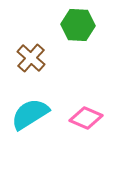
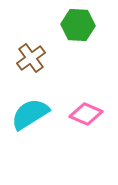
brown cross: rotated 12 degrees clockwise
pink diamond: moved 4 px up
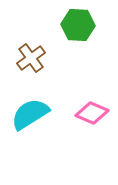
pink diamond: moved 6 px right, 1 px up
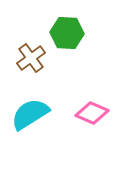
green hexagon: moved 11 px left, 8 px down
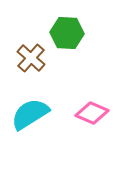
brown cross: rotated 12 degrees counterclockwise
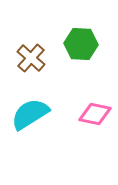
green hexagon: moved 14 px right, 11 px down
pink diamond: moved 3 px right, 1 px down; rotated 12 degrees counterclockwise
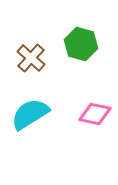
green hexagon: rotated 12 degrees clockwise
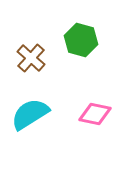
green hexagon: moved 4 px up
